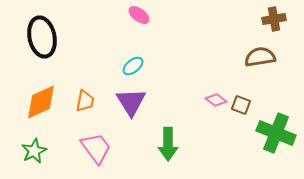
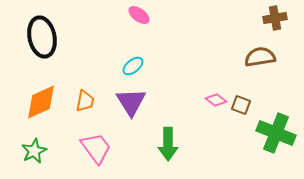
brown cross: moved 1 px right, 1 px up
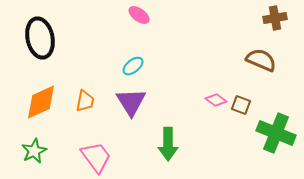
black ellipse: moved 2 px left, 1 px down
brown semicircle: moved 1 px right, 3 px down; rotated 32 degrees clockwise
pink trapezoid: moved 9 px down
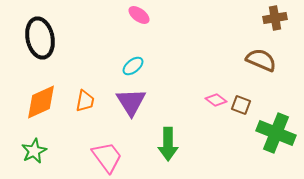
pink trapezoid: moved 11 px right
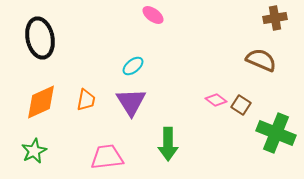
pink ellipse: moved 14 px right
orange trapezoid: moved 1 px right, 1 px up
brown square: rotated 12 degrees clockwise
pink trapezoid: rotated 60 degrees counterclockwise
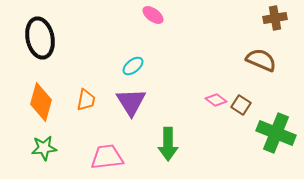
orange diamond: rotated 51 degrees counterclockwise
green star: moved 10 px right, 3 px up; rotated 20 degrees clockwise
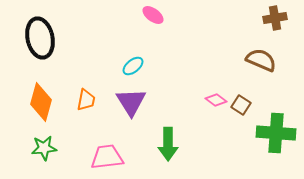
green cross: rotated 18 degrees counterclockwise
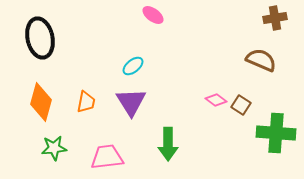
orange trapezoid: moved 2 px down
green star: moved 10 px right
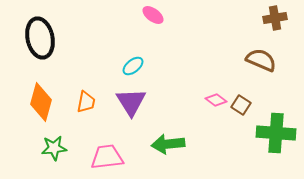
green arrow: rotated 84 degrees clockwise
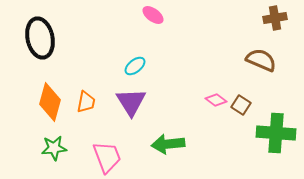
cyan ellipse: moved 2 px right
orange diamond: moved 9 px right
pink trapezoid: rotated 76 degrees clockwise
